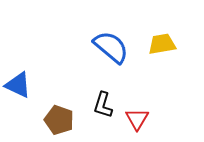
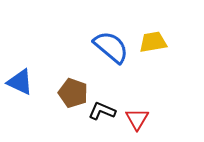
yellow trapezoid: moved 9 px left, 2 px up
blue triangle: moved 2 px right, 3 px up
black L-shape: moved 1 px left, 6 px down; rotated 96 degrees clockwise
brown pentagon: moved 14 px right, 27 px up
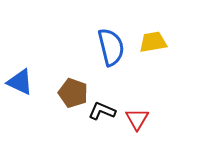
blue semicircle: rotated 36 degrees clockwise
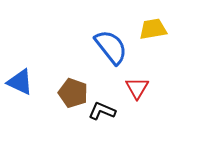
yellow trapezoid: moved 13 px up
blue semicircle: rotated 24 degrees counterclockwise
red triangle: moved 31 px up
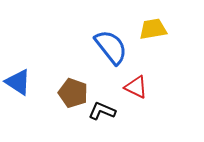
blue triangle: moved 2 px left; rotated 8 degrees clockwise
red triangle: moved 1 px left, 1 px up; rotated 35 degrees counterclockwise
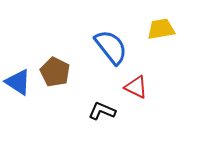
yellow trapezoid: moved 8 px right
brown pentagon: moved 18 px left, 21 px up; rotated 8 degrees clockwise
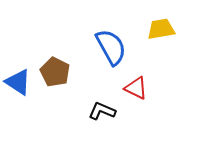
blue semicircle: rotated 9 degrees clockwise
red triangle: moved 1 px down
